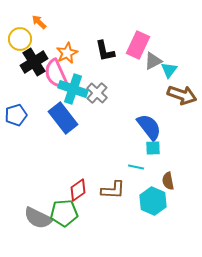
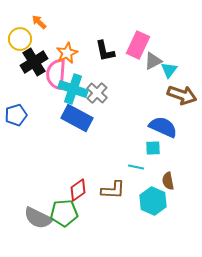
pink semicircle: rotated 28 degrees clockwise
blue rectangle: moved 14 px right; rotated 24 degrees counterclockwise
blue semicircle: moved 14 px right; rotated 28 degrees counterclockwise
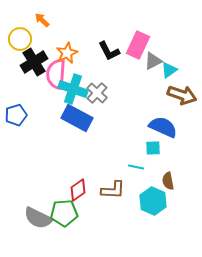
orange arrow: moved 3 px right, 2 px up
black L-shape: moved 4 px right; rotated 15 degrees counterclockwise
cyan triangle: rotated 18 degrees clockwise
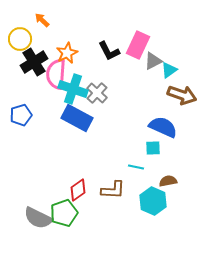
blue pentagon: moved 5 px right
brown semicircle: rotated 90 degrees clockwise
green pentagon: rotated 16 degrees counterclockwise
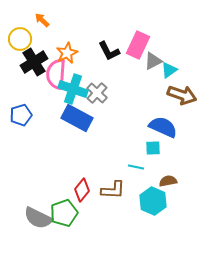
red diamond: moved 4 px right; rotated 15 degrees counterclockwise
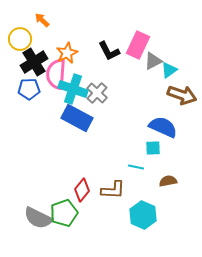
blue pentagon: moved 8 px right, 26 px up; rotated 15 degrees clockwise
cyan hexagon: moved 10 px left, 14 px down
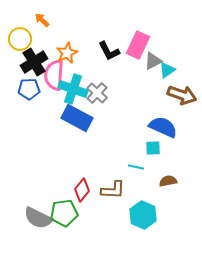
cyan triangle: moved 2 px left
pink semicircle: moved 2 px left, 1 px down
green pentagon: rotated 12 degrees clockwise
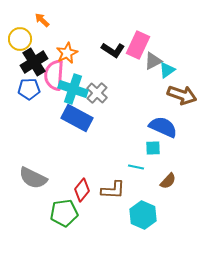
black L-shape: moved 4 px right, 1 px up; rotated 30 degrees counterclockwise
brown semicircle: rotated 144 degrees clockwise
gray semicircle: moved 5 px left, 40 px up
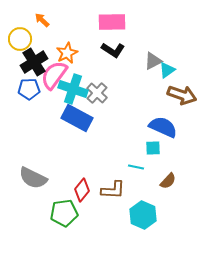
pink rectangle: moved 26 px left, 23 px up; rotated 64 degrees clockwise
pink semicircle: rotated 32 degrees clockwise
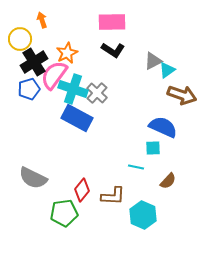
orange arrow: rotated 28 degrees clockwise
blue pentagon: rotated 15 degrees counterclockwise
brown L-shape: moved 6 px down
